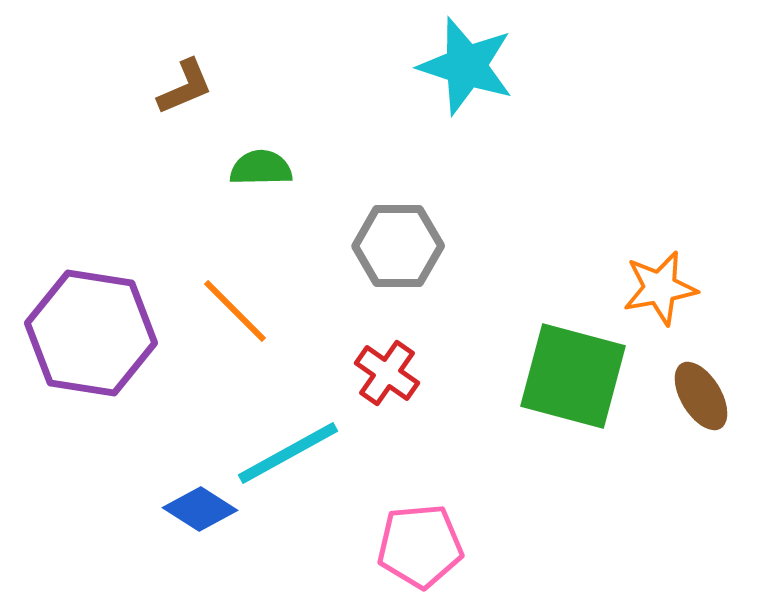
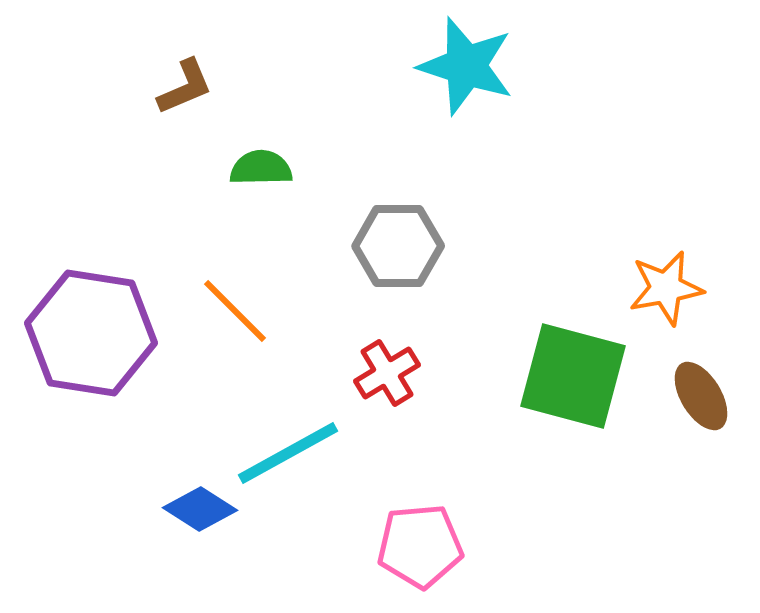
orange star: moved 6 px right
red cross: rotated 24 degrees clockwise
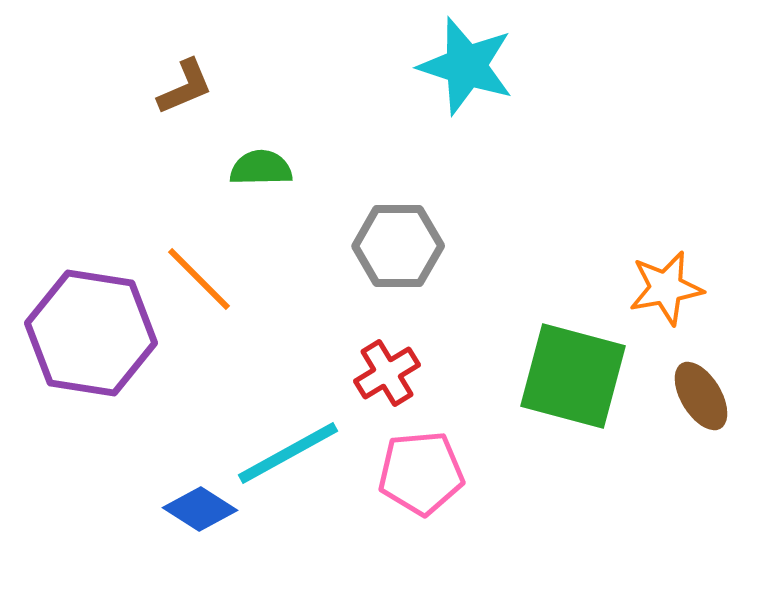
orange line: moved 36 px left, 32 px up
pink pentagon: moved 1 px right, 73 px up
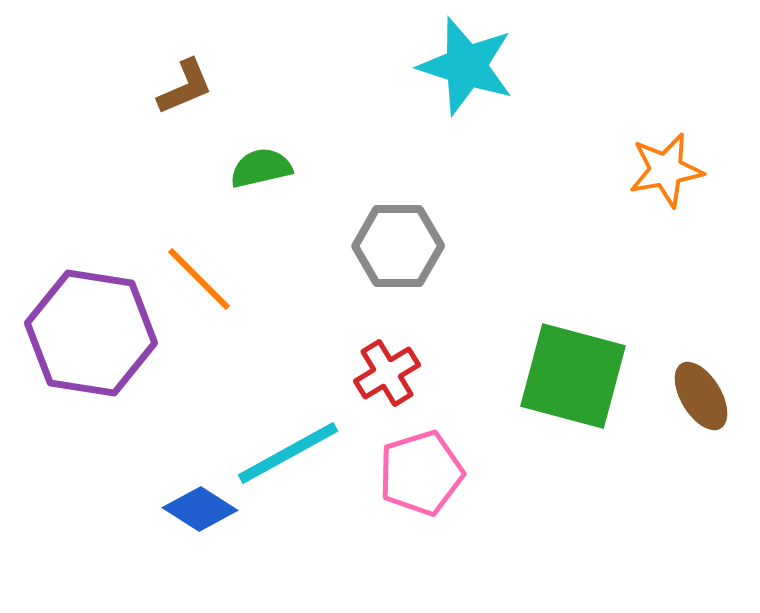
green semicircle: rotated 12 degrees counterclockwise
orange star: moved 118 px up
pink pentagon: rotated 12 degrees counterclockwise
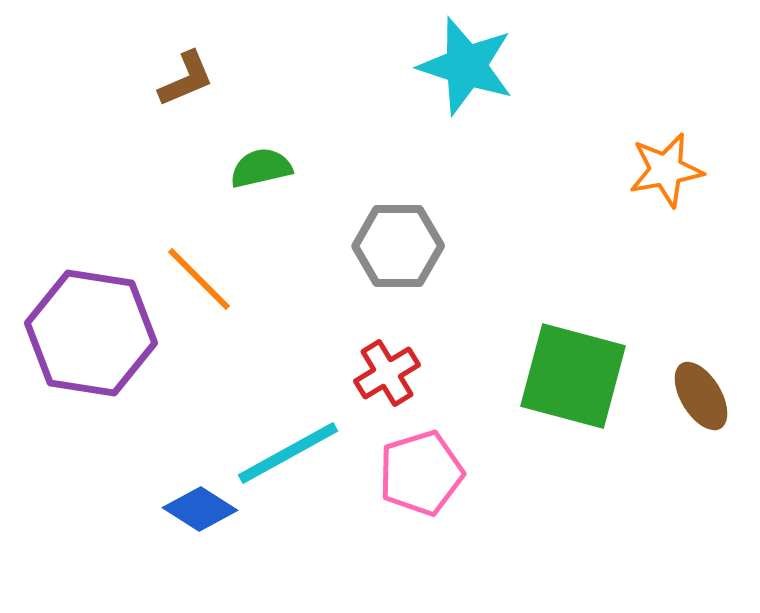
brown L-shape: moved 1 px right, 8 px up
